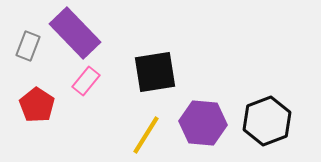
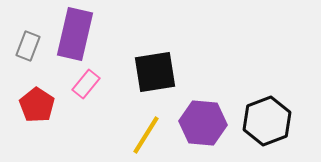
purple rectangle: moved 1 px down; rotated 57 degrees clockwise
pink rectangle: moved 3 px down
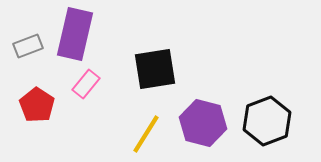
gray rectangle: rotated 48 degrees clockwise
black square: moved 3 px up
purple hexagon: rotated 9 degrees clockwise
yellow line: moved 1 px up
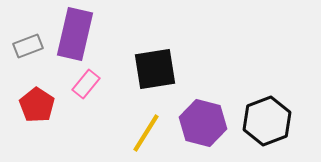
yellow line: moved 1 px up
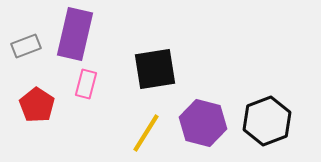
gray rectangle: moved 2 px left
pink rectangle: rotated 24 degrees counterclockwise
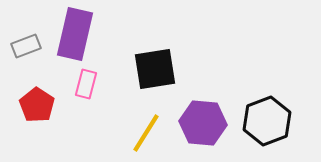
purple hexagon: rotated 9 degrees counterclockwise
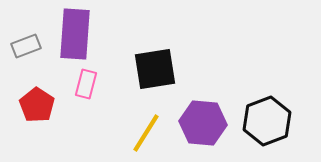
purple rectangle: rotated 9 degrees counterclockwise
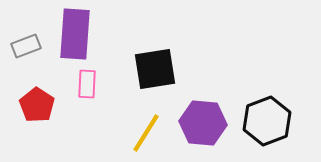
pink rectangle: moved 1 px right; rotated 12 degrees counterclockwise
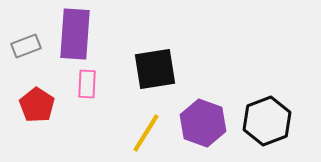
purple hexagon: rotated 15 degrees clockwise
